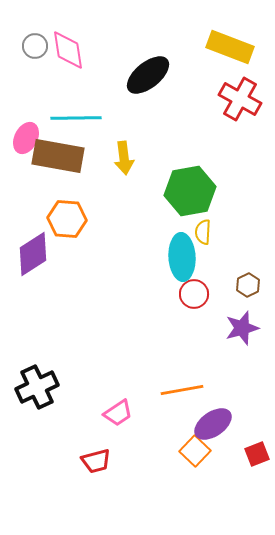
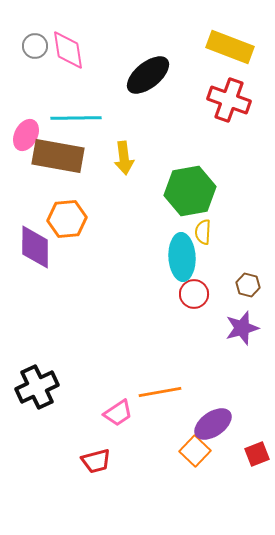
red cross: moved 11 px left, 1 px down; rotated 9 degrees counterclockwise
pink ellipse: moved 3 px up
orange hexagon: rotated 9 degrees counterclockwise
purple diamond: moved 2 px right, 7 px up; rotated 57 degrees counterclockwise
brown hexagon: rotated 20 degrees counterclockwise
orange line: moved 22 px left, 2 px down
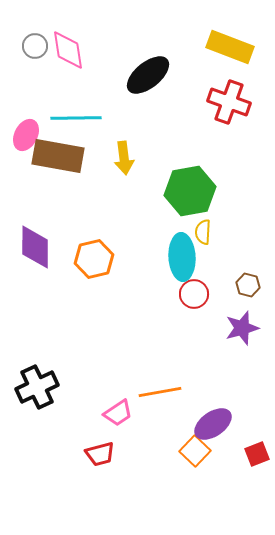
red cross: moved 2 px down
orange hexagon: moved 27 px right, 40 px down; rotated 9 degrees counterclockwise
red trapezoid: moved 4 px right, 7 px up
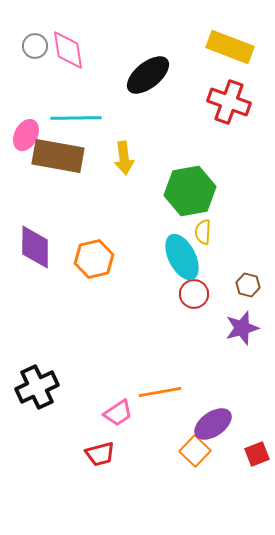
cyan ellipse: rotated 24 degrees counterclockwise
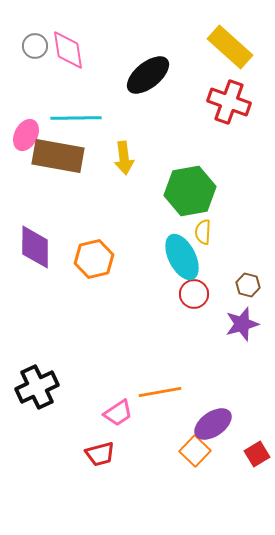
yellow rectangle: rotated 21 degrees clockwise
purple star: moved 4 px up
red square: rotated 10 degrees counterclockwise
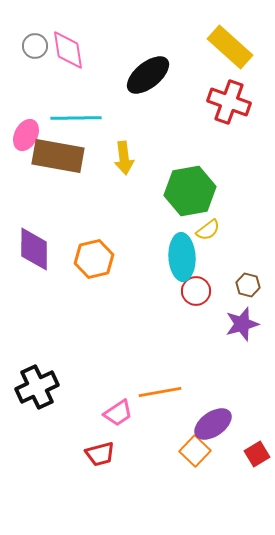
yellow semicircle: moved 5 px right, 2 px up; rotated 130 degrees counterclockwise
purple diamond: moved 1 px left, 2 px down
cyan ellipse: rotated 24 degrees clockwise
red circle: moved 2 px right, 3 px up
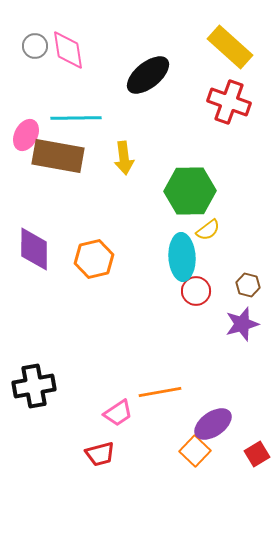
green hexagon: rotated 9 degrees clockwise
black cross: moved 3 px left, 1 px up; rotated 15 degrees clockwise
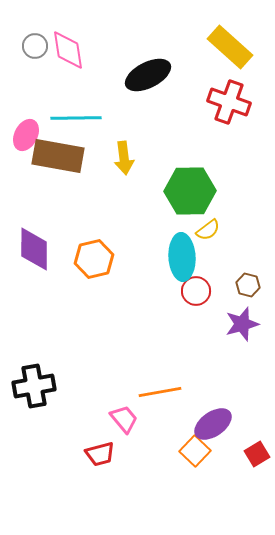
black ellipse: rotated 12 degrees clockwise
pink trapezoid: moved 6 px right, 6 px down; rotated 96 degrees counterclockwise
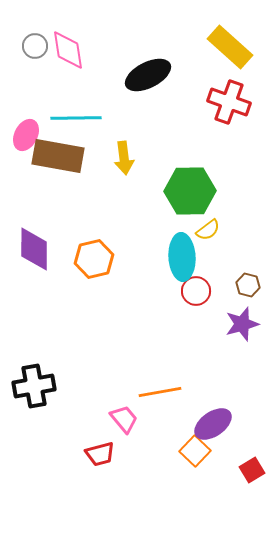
red square: moved 5 px left, 16 px down
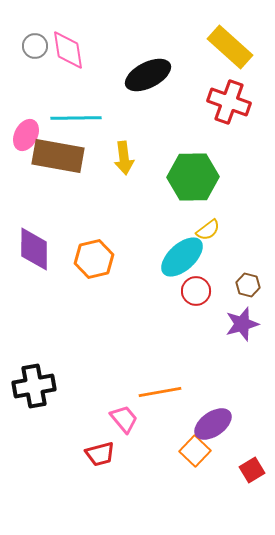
green hexagon: moved 3 px right, 14 px up
cyan ellipse: rotated 51 degrees clockwise
